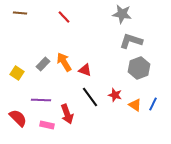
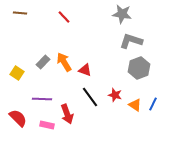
gray rectangle: moved 2 px up
purple line: moved 1 px right, 1 px up
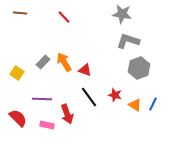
gray L-shape: moved 3 px left
black line: moved 1 px left
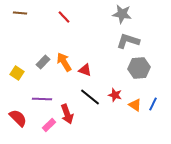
gray hexagon: rotated 15 degrees clockwise
black line: moved 1 px right; rotated 15 degrees counterclockwise
pink rectangle: moved 2 px right; rotated 56 degrees counterclockwise
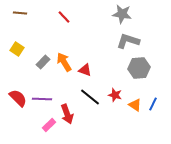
yellow square: moved 24 px up
red semicircle: moved 20 px up
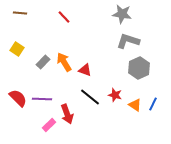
gray hexagon: rotated 20 degrees counterclockwise
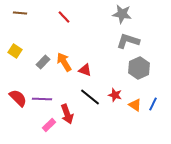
yellow square: moved 2 px left, 2 px down
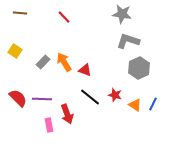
pink rectangle: rotated 56 degrees counterclockwise
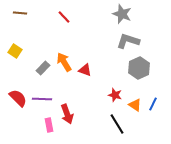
gray star: rotated 12 degrees clockwise
gray rectangle: moved 6 px down
black line: moved 27 px right, 27 px down; rotated 20 degrees clockwise
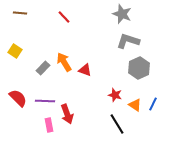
purple line: moved 3 px right, 2 px down
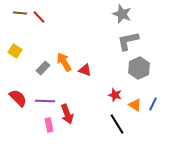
red line: moved 25 px left
gray L-shape: rotated 30 degrees counterclockwise
